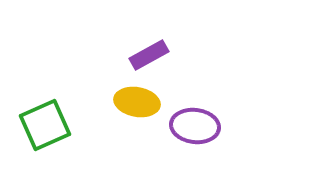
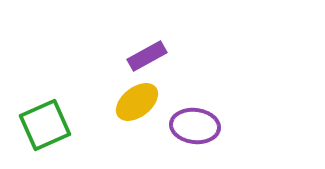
purple rectangle: moved 2 px left, 1 px down
yellow ellipse: rotated 48 degrees counterclockwise
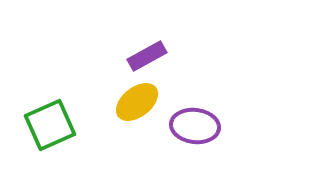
green square: moved 5 px right
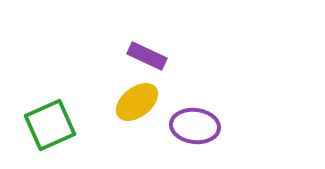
purple rectangle: rotated 54 degrees clockwise
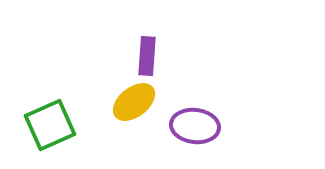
purple rectangle: rotated 69 degrees clockwise
yellow ellipse: moved 3 px left
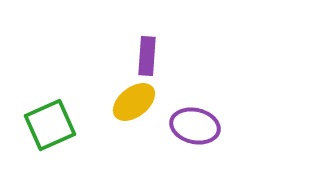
purple ellipse: rotated 6 degrees clockwise
